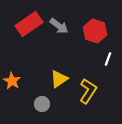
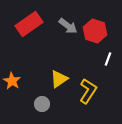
gray arrow: moved 9 px right
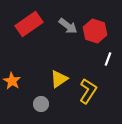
gray circle: moved 1 px left
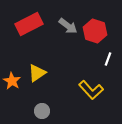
red rectangle: rotated 8 degrees clockwise
yellow triangle: moved 22 px left, 6 px up
yellow L-shape: moved 3 px right, 1 px up; rotated 105 degrees clockwise
gray circle: moved 1 px right, 7 px down
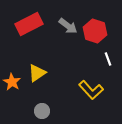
white line: rotated 40 degrees counterclockwise
orange star: moved 1 px down
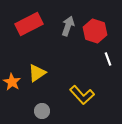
gray arrow: rotated 108 degrees counterclockwise
yellow L-shape: moved 9 px left, 5 px down
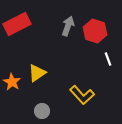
red rectangle: moved 12 px left
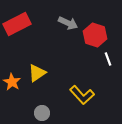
gray arrow: moved 3 px up; rotated 96 degrees clockwise
red hexagon: moved 4 px down
gray circle: moved 2 px down
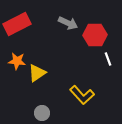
red hexagon: rotated 20 degrees counterclockwise
orange star: moved 5 px right, 21 px up; rotated 24 degrees counterclockwise
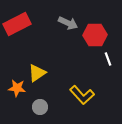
orange star: moved 27 px down
gray circle: moved 2 px left, 6 px up
